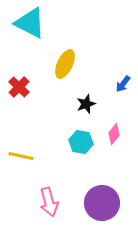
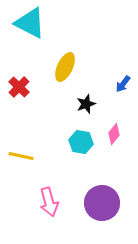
yellow ellipse: moved 3 px down
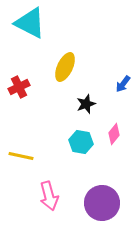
red cross: rotated 20 degrees clockwise
pink arrow: moved 6 px up
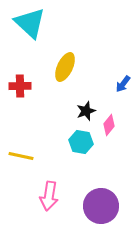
cyan triangle: rotated 16 degrees clockwise
red cross: moved 1 px right, 1 px up; rotated 25 degrees clockwise
black star: moved 7 px down
pink diamond: moved 5 px left, 9 px up
pink arrow: rotated 24 degrees clockwise
purple circle: moved 1 px left, 3 px down
